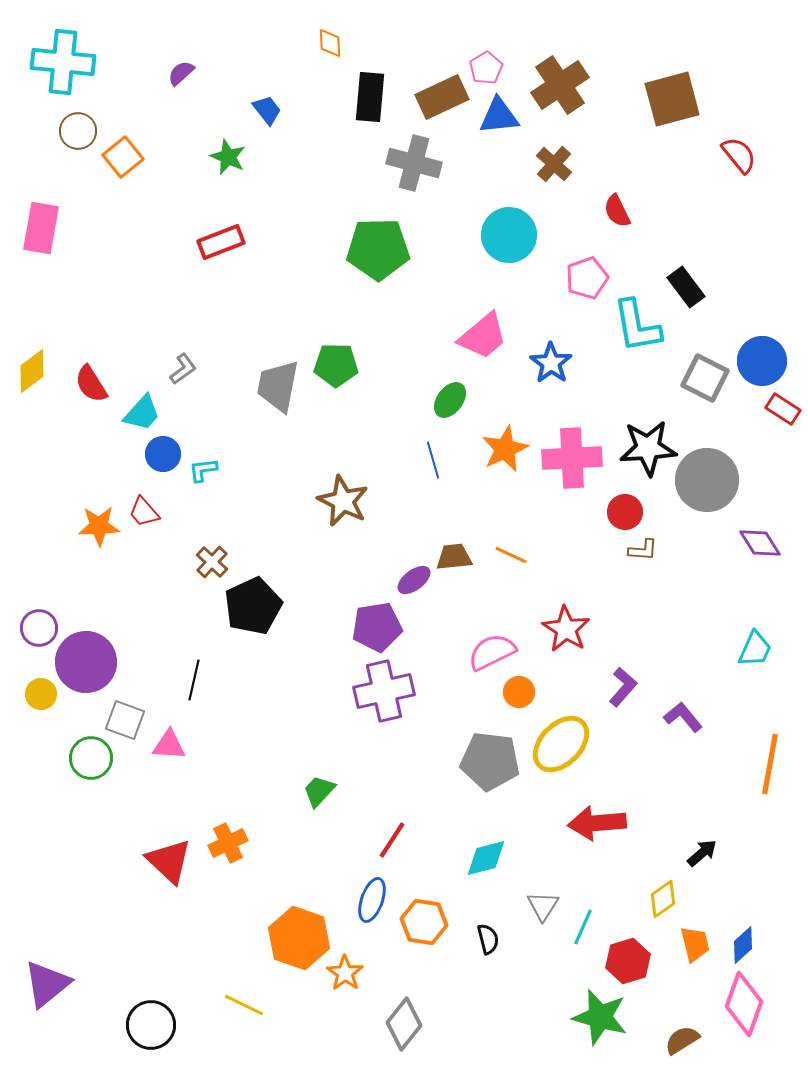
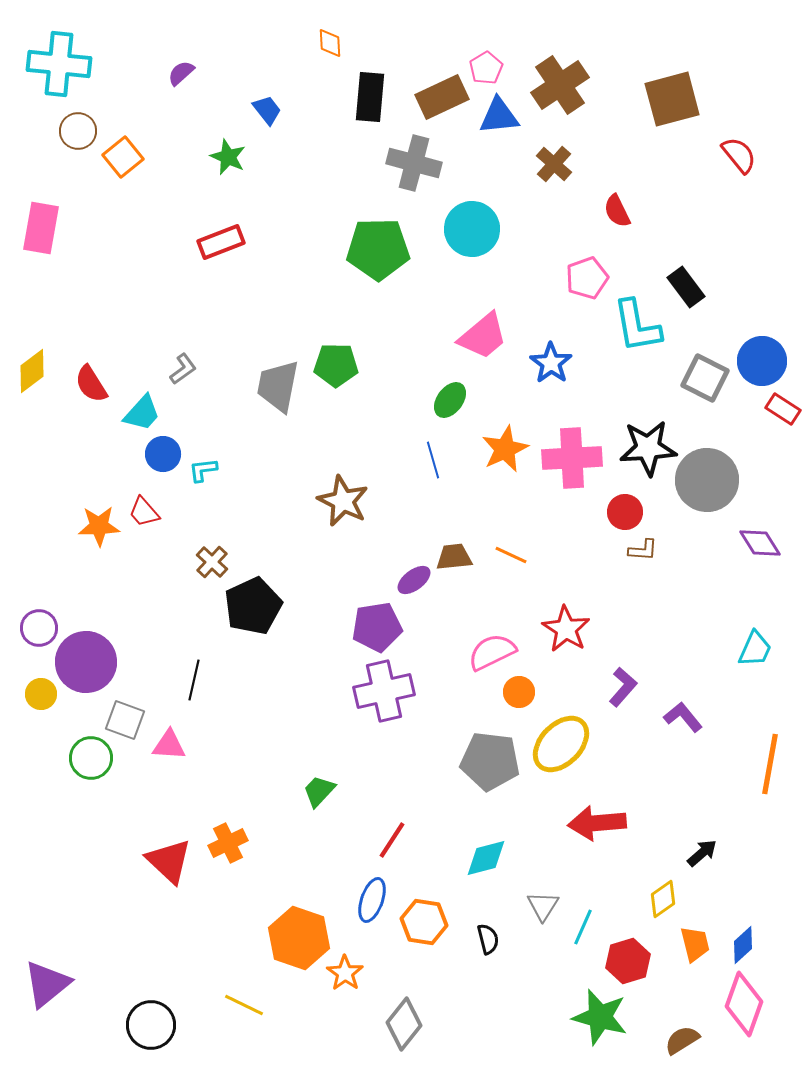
cyan cross at (63, 62): moved 4 px left, 2 px down
cyan circle at (509, 235): moved 37 px left, 6 px up
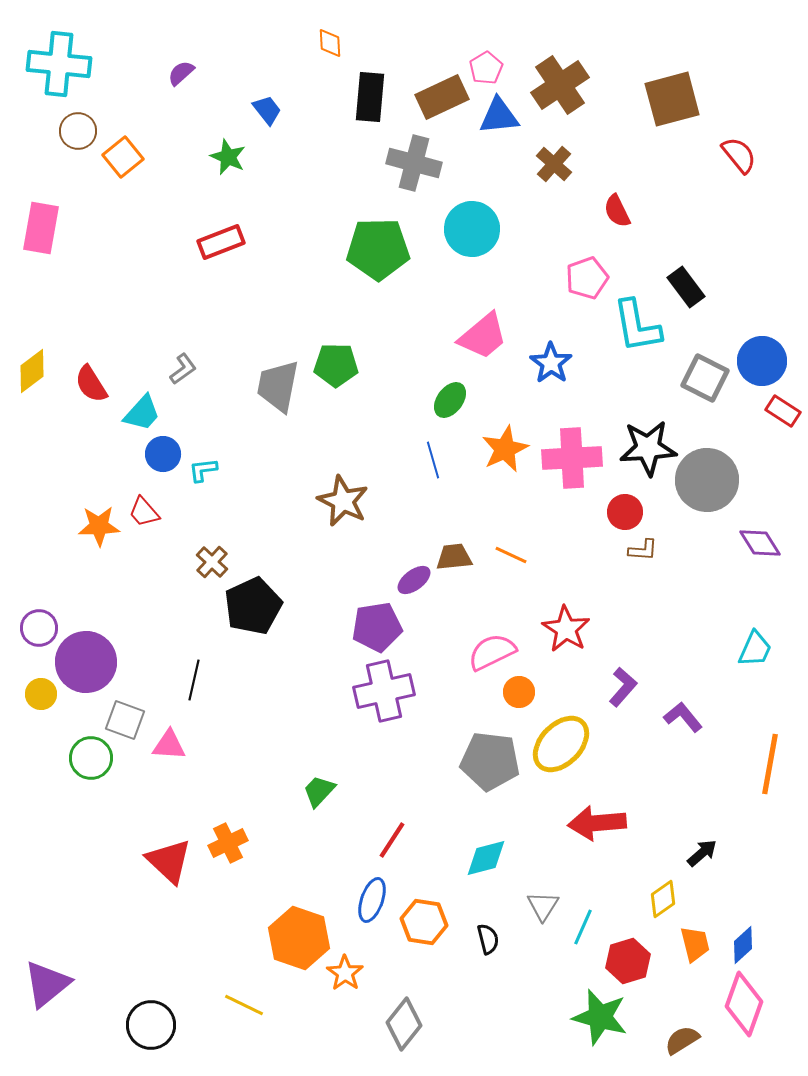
red rectangle at (783, 409): moved 2 px down
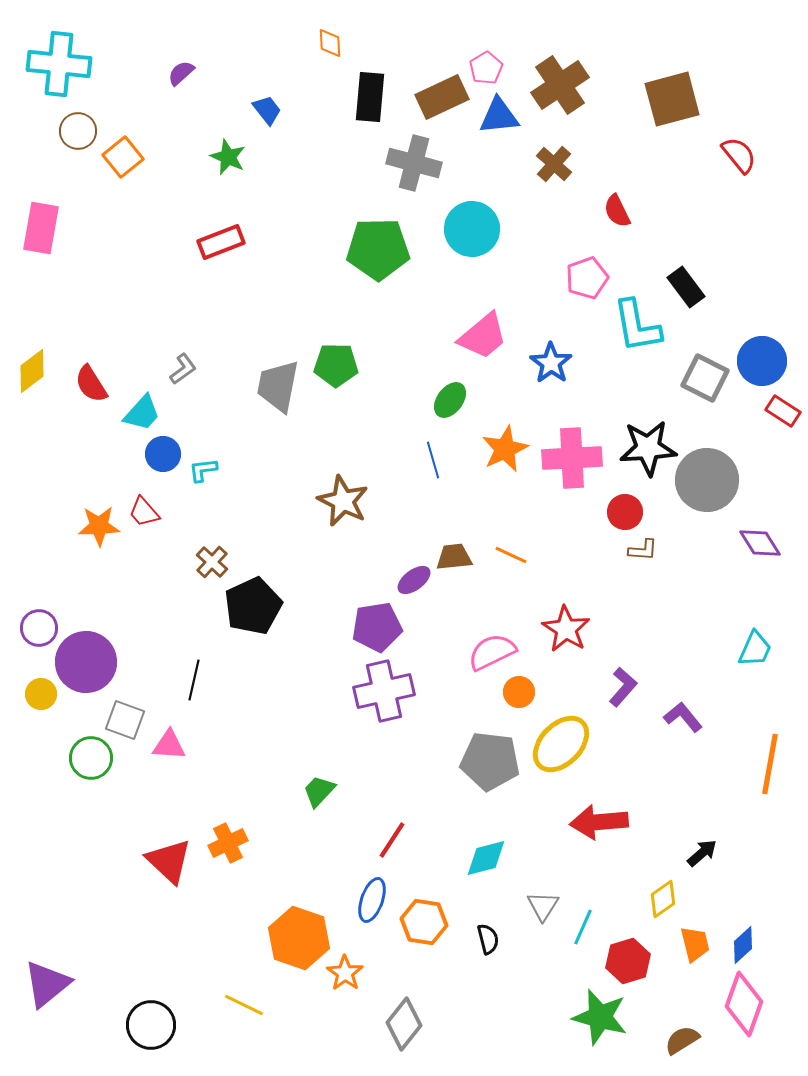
red arrow at (597, 823): moved 2 px right, 1 px up
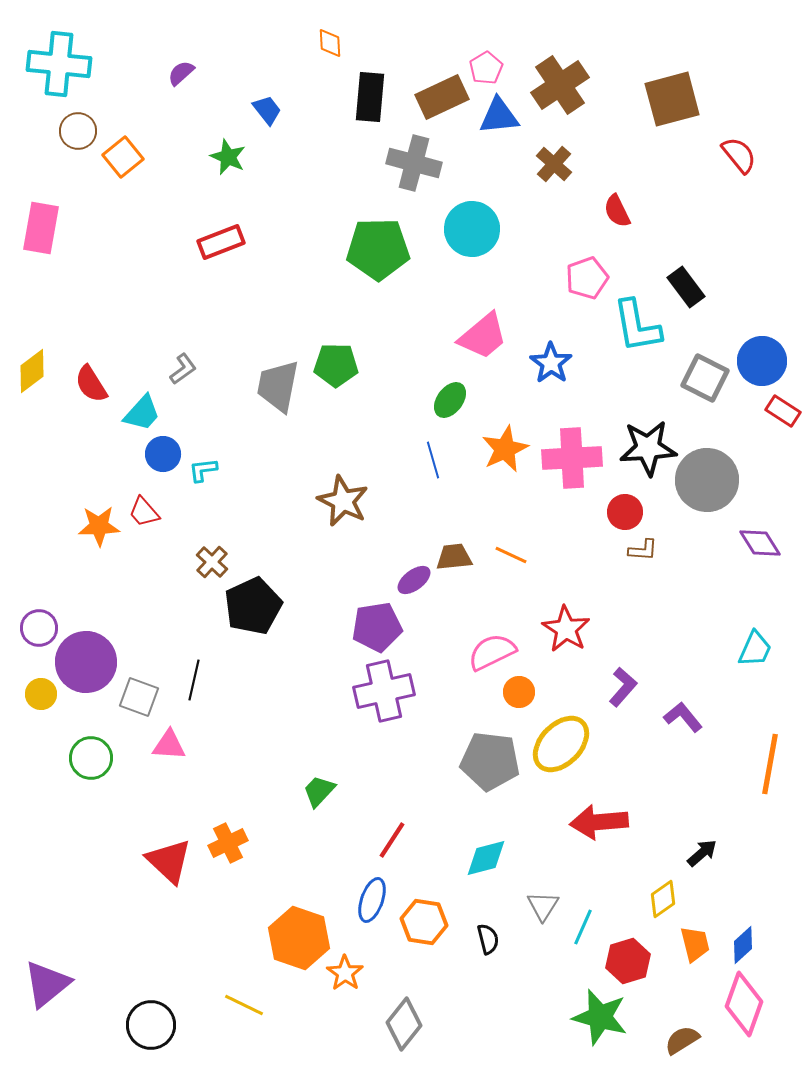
gray square at (125, 720): moved 14 px right, 23 px up
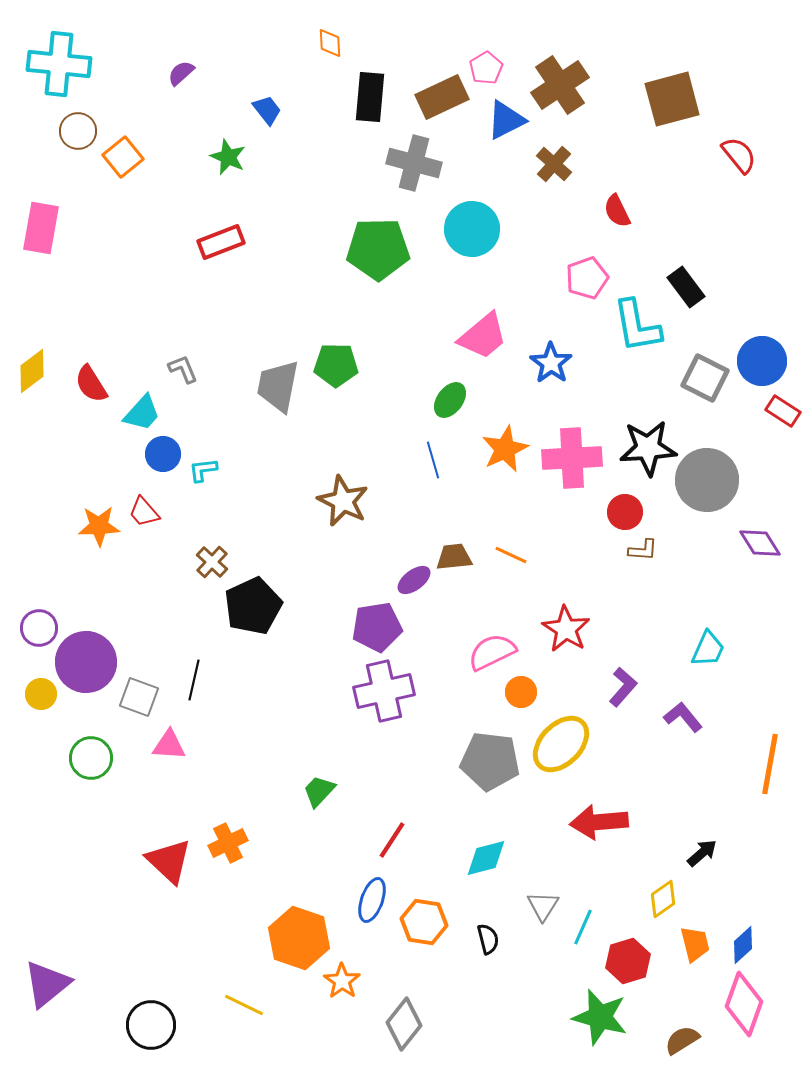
blue triangle at (499, 116): moved 7 px right, 4 px down; rotated 21 degrees counterclockwise
gray L-shape at (183, 369): rotated 76 degrees counterclockwise
cyan trapezoid at (755, 649): moved 47 px left
orange circle at (519, 692): moved 2 px right
orange star at (345, 973): moved 3 px left, 8 px down
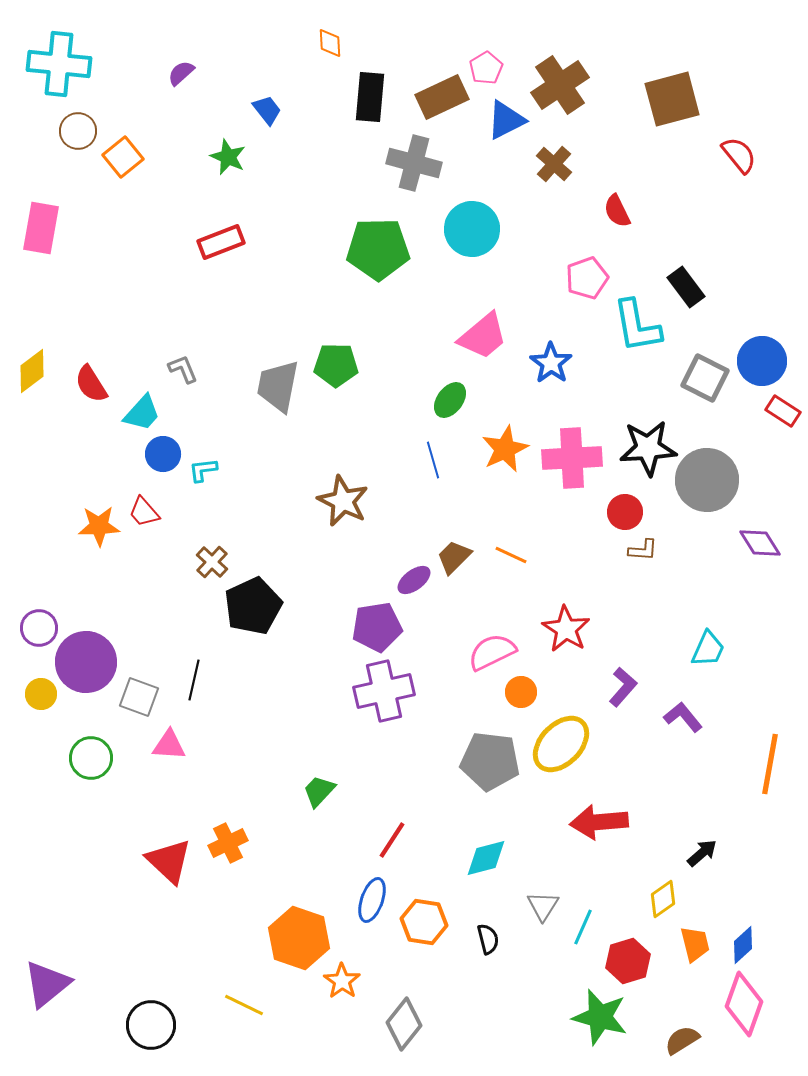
brown trapezoid at (454, 557): rotated 39 degrees counterclockwise
